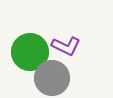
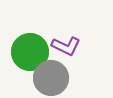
gray circle: moved 1 px left
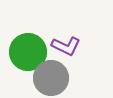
green circle: moved 2 px left
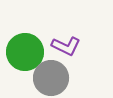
green circle: moved 3 px left
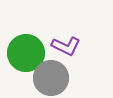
green circle: moved 1 px right, 1 px down
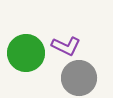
gray circle: moved 28 px right
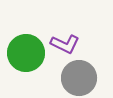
purple L-shape: moved 1 px left, 2 px up
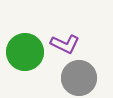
green circle: moved 1 px left, 1 px up
